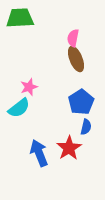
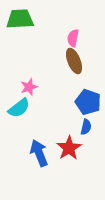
green trapezoid: moved 1 px down
brown ellipse: moved 2 px left, 2 px down
blue pentagon: moved 7 px right; rotated 20 degrees counterclockwise
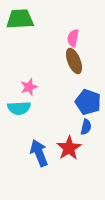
cyan semicircle: rotated 35 degrees clockwise
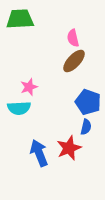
pink semicircle: rotated 24 degrees counterclockwise
brown ellipse: rotated 65 degrees clockwise
red star: rotated 10 degrees clockwise
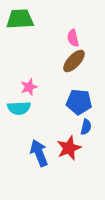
blue pentagon: moved 9 px left; rotated 15 degrees counterclockwise
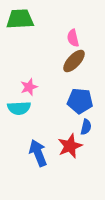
blue pentagon: moved 1 px right, 1 px up
red star: moved 1 px right, 2 px up
blue arrow: moved 1 px left
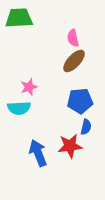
green trapezoid: moved 1 px left, 1 px up
blue pentagon: rotated 10 degrees counterclockwise
red star: rotated 15 degrees clockwise
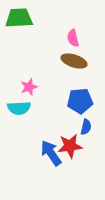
brown ellipse: rotated 65 degrees clockwise
blue arrow: moved 13 px right; rotated 12 degrees counterclockwise
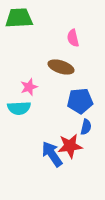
brown ellipse: moved 13 px left, 6 px down
blue arrow: moved 1 px right, 1 px down
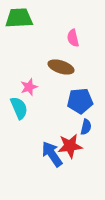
cyan semicircle: rotated 110 degrees counterclockwise
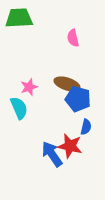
brown ellipse: moved 6 px right, 17 px down
blue pentagon: moved 2 px left, 2 px up; rotated 20 degrees clockwise
red star: rotated 20 degrees clockwise
